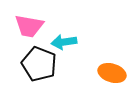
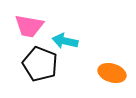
cyan arrow: moved 1 px right, 1 px up; rotated 20 degrees clockwise
black pentagon: moved 1 px right
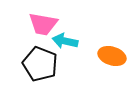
pink trapezoid: moved 14 px right, 2 px up
orange ellipse: moved 17 px up
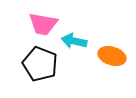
cyan arrow: moved 9 px right
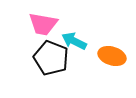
cyan arrow: rotated 15 degrees clockwise
black pentagon: moved 11 px right, 6 px up
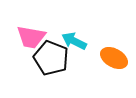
pink trapezoid: moved 12 px left, 13 px down
orange ellipse: moved 2 px right, 2 px down; rotated 12 degrees clockwise
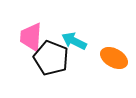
pink trapezoid: rotated 84 degrees clockwise
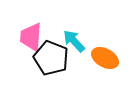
cyan arrow: rotated 20 degrees clockwise
orange ellipse: moved 9 px left
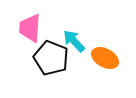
pink trapezoid: moved 1 px left, 9 px up
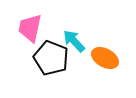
pink trapezoid: rotated 8 degrees clockwise
